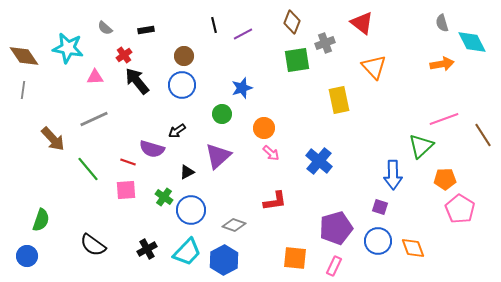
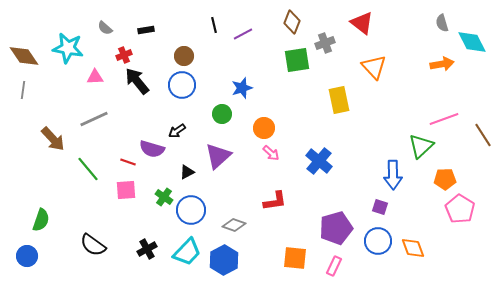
red cross at (124, 55): rotated 14 degrees clockwise
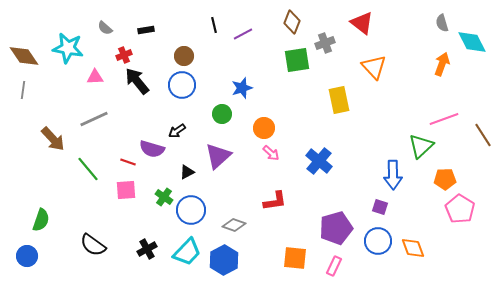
orange arrow at (442, 64): rotated 60 degrees counterclockwise
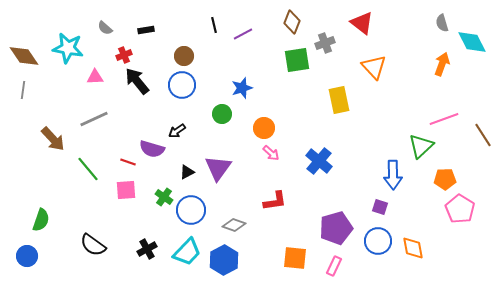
purple triangle at (218, 156): moved 12 px down; rotated 12 degrees counterclockwise
orange diamond at (413, 248): rotated 10 degrees clockwise
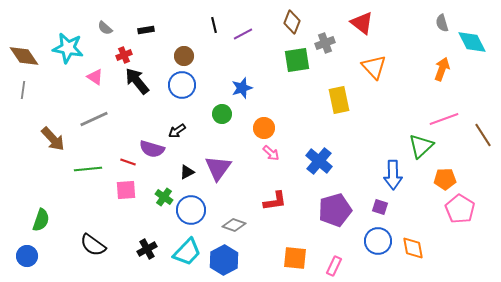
orange arrow at (442, 64): moved 5 px down
pink triangle at (95, 77): rotated 36 degrees clockwise
green line at (88, 169): rotated 56 degrees counterclockwise
purple pentagon at (336, 228): moved 1 px left, 18 px up
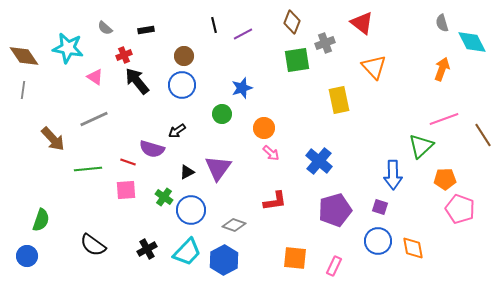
pink pentagon at (460, 209): rotated 12 degrees counterclockwise
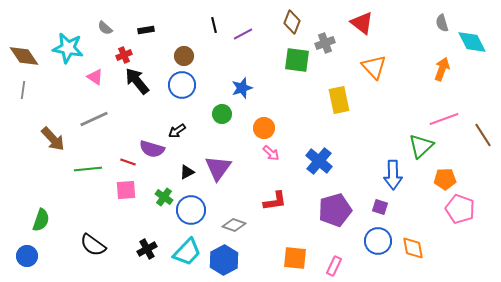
green square at (297, 60): rotated 16 degrees clockwise
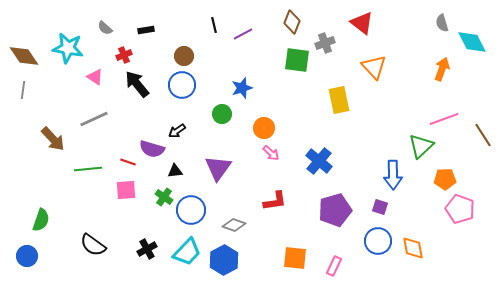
black arrow at (137, 81): moved 3 px down
black triangle at (187, 172): moved 12 px left, 1 px up; rotated 21 degrees clockwise
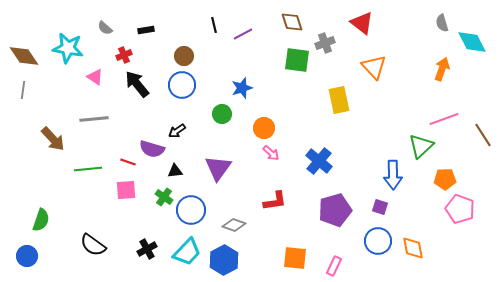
brown diamond at (292, 22): rotated 40 degrees counterclockwise
gray line at (94, 119): rotated 20 degrees clockwise
